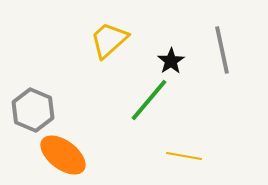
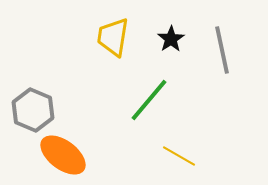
yellow trapezoid: moved 4 px right, 3 px up; rotated 39 degrees counterclockwise
black star: moved 22 px up
yellow line: moved 5 px left; rotated 20 degrees clockwise
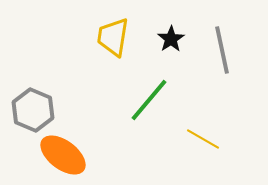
yellow line: moved 24 px right, 17 px up
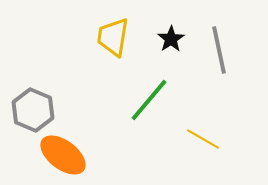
gray line: moved 3 px left
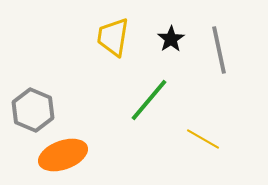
orange ellipse: rotated 57 degrees counterclockwise
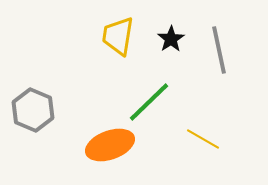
yellow trapezoid: moved 5 px right, 1 px up
green line: moved 2 px down; rotated 6 degrees clockwise
orange ellipse: moved 47 px right, 10 px up
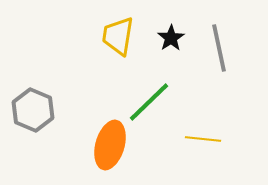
black star: moved 1 px up
gray line: moved 2 px up
yellow line: rotated 24 degrees counterclockwise
orange ellipse: rotated 54 degrees counterclockwise
